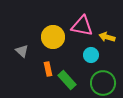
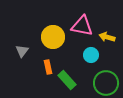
gray triangle: rotated 24 degrees clockwise
orange rectangle: moved 2 px up
green circle: moved 3 px right
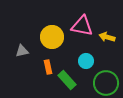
yellow circle: moved 1 px left
gray triangle: rotated 40 degrees clockwise
cyan circle: moved 5 px left, 6 px down
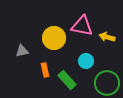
yellow circle: moved 2 px right, 1 px down
orange rectangle: moved 3 px left, 3 px down
green circle: moved 1 px right
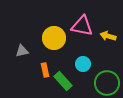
yellow arrow: moved 1 px right, 1 px up
cyan circle: moved 3 px left, 3 px down
green rectangle: moved 4 px left, 1 px down
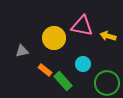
orange rectangle: rotated 40 degrees counterclockwise
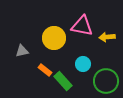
yellow arrow: moved 1 px left, 1 px down; rotated 21 degrees counterclockwise
green circle: moved 1 px left, 2 px up
